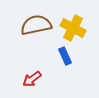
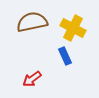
brown semicircle: moved 4 px left, 3 px up
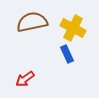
blue rectangle: moved 2 px right, 2 px up
red arrow: moved 7 px left
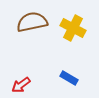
blue rectangle: moved 2 px right, 24 px down; rotated 36 degrees counterclockwise
red arrow: moved 4 px left, 6 px down
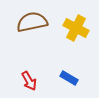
yellow cross: moved 3 px right
red arrow: moved 8 px right, 4 px up; rotated 84 degrees counterclockwise
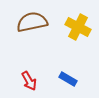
yellow cross: moved 2 px right, 1 px up
blue rectangle: moved 1 px left, 1 px down
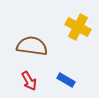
brown semicircle: moved 24 px down; rotated 20 degrees clockwise
blue rectangle: moved 2 px left, 1 px down
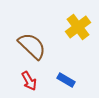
yellow cross: rotated 25 degrees clockwise
brown semicircle: rotated 36 degrees clockwise
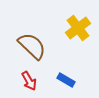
yellow cross: moved 1 px down
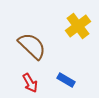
yellow cross: moved 2 px up
red arrow: moved 1 px right, 2 px down
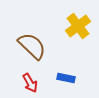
blue rectangle: moved 2 px up; rotated 18 degrees counterclockwise
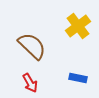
blue rectangle: moved 12 px right
